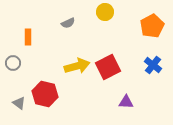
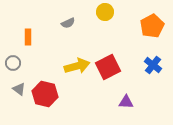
gray triangle: moved 14 px up
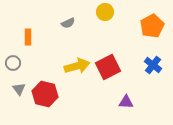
gray triangle: rotated 16 degrees clockwise
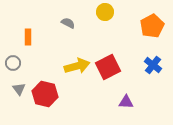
gray semicircle: rotated 128 degrees counterclockwise
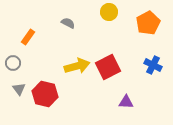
yellow circle: moved 4 px right
orange pentagon: moved 4 px left, 3 px up
orange rectangle: rotated 35 degrees clockwise
blue cross: rotated 12 degrees counterclockwise
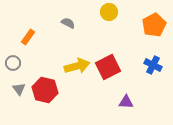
orange pentagon: moved 6 px right, 2 px down
red hexagon: moved 4 px up
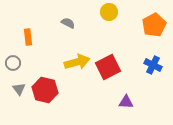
orange rectangle: rotated 42 degrees counterclockwise
yellow arrow: moved 4 px up
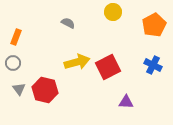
yellow circle: moved 4 px right
orange rectangle: moved 12 px left; rotated 28 degrees clockwise
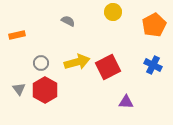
gray semicircle: moved 2 px up
orange rectangle: moved 1 px right, 2 px up; rotated 56 degrees clockwise
gray circle: moved 28 px right
red hexagon: rotated 15 degrees clockwise
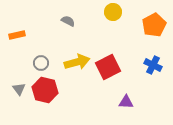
red hexagon: rotated 15 degrees counterclockwise
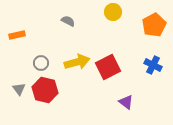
purple triangle: rotated 35 degrees clockwise
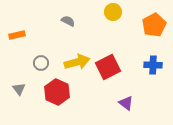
blue cross: rotated 24 degrees counterclockwise
red hexagon: moved 12 px right, 2 px down; rotated 10 degrees clockwise
purple triangle: moved 1 px down
